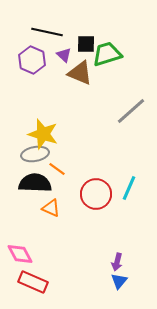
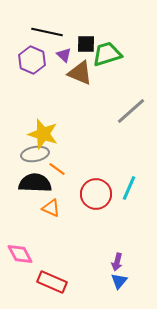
red rectangle: moved 19 px right
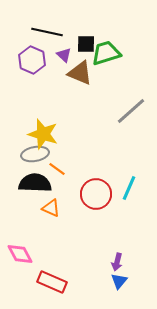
green trapezoid: moved 1 px left, 1 px up
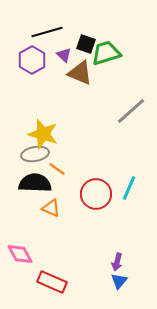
black line: rotated 28 degrees counterclockwise
black square: rotated 18 degrees clockwise
purple hexagon: rotated 8 degrees clockwise
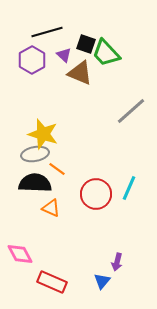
green trapezoid: rotated 116 degrees counterclockwise
blue triangle: moved 17 px left
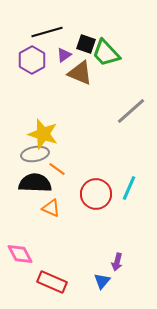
purple triangle: rotated 42 degrees clockwise
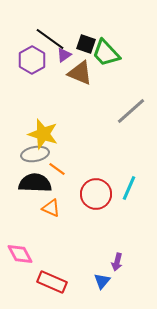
black line: moved 3 px right, 7 px down; rotated 52 degrees clockwise
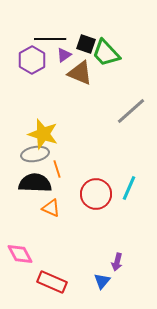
black line: rotated 36 degrees counterclockwise
orange line: rotated 36 degrees clockwise
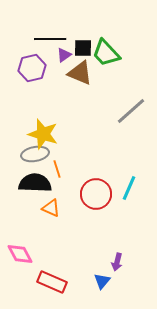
black square: moved 3 px left, 4 px down; rotated 18 degrees counterclockwise
purple hexagon: moved 8 px down; rotated 16 degrees clockwise
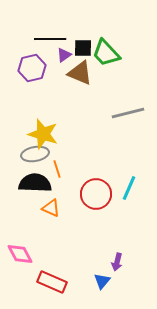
gray line: moved 3 px left, 2 px down; rotated 28 degrees clockwise
